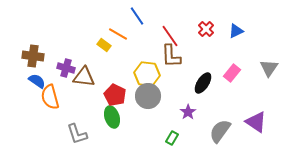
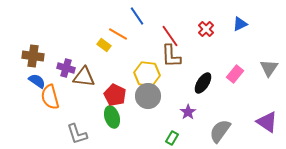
blue triangle: moved 4 px right, 7 px up
pink rectangle: moved 3 px right, 1 px down
purple triangle: moved 11 px right
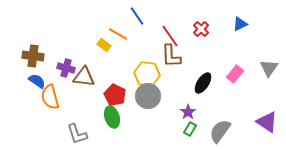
red cross: moved 5 px left
green rectangle: moved 18 px right, 9 px up
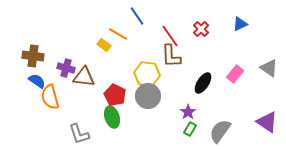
gray triangle: rotated 30 degrees counterclockwise
gray L-shape: moved 2 px right
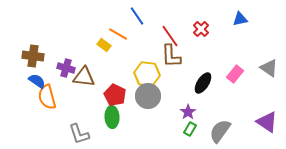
blue triangle: moved 5 px up; rotated 14 degrees clockwise
orange semicircle: moved 3 px left
green ellipse: rotated 15 degrees clockwise
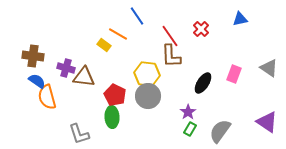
pink rectangle: moved 1 px left; rotated 18 degrees counterclockwise
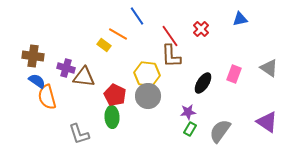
purple star: rotated 28 degrees clockwise
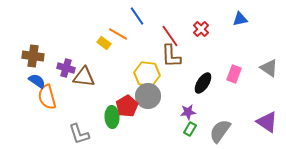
yellow rectangle: moved 2 px up
red pentagon: moved 12 px right, 11 px down; rotated 15 degrees clockwise
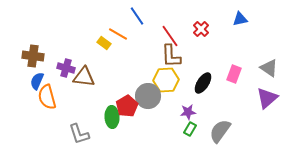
yellow hexagon: moved 19 px right, 6 px down; rotated 10 degrees counterclockwise
blue semicircle: rotated 102 degrees counterclockwise
purple triangle: moved 24 px up; rotated 45 degrees clockwise
